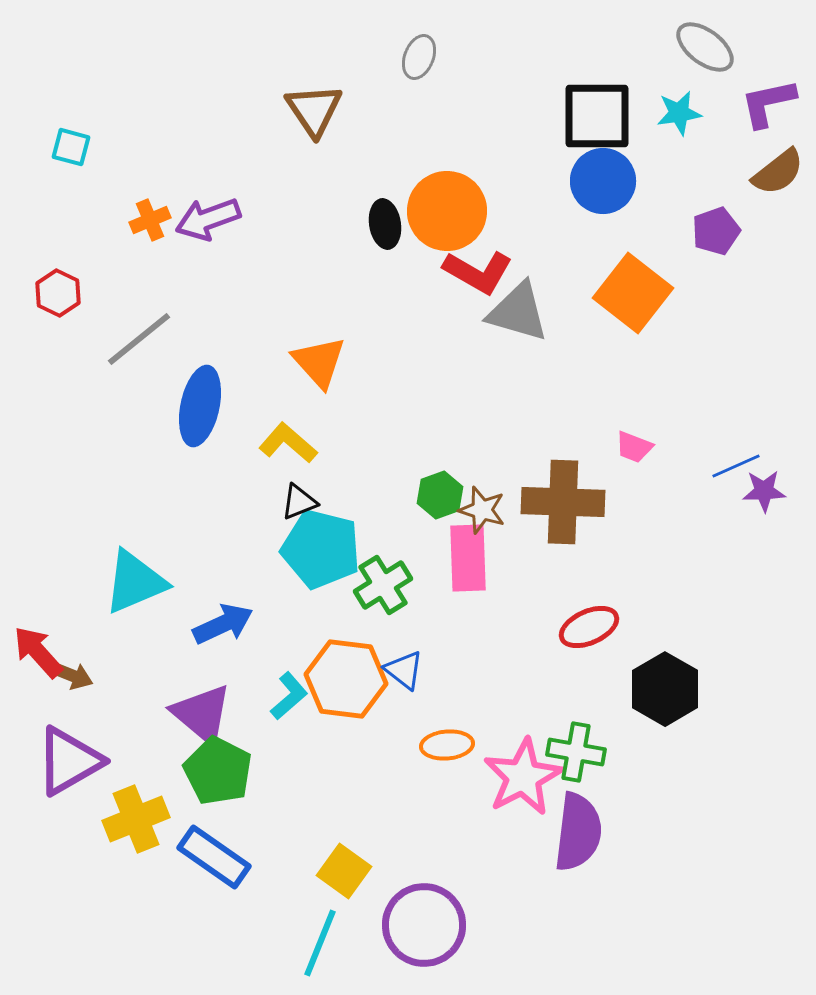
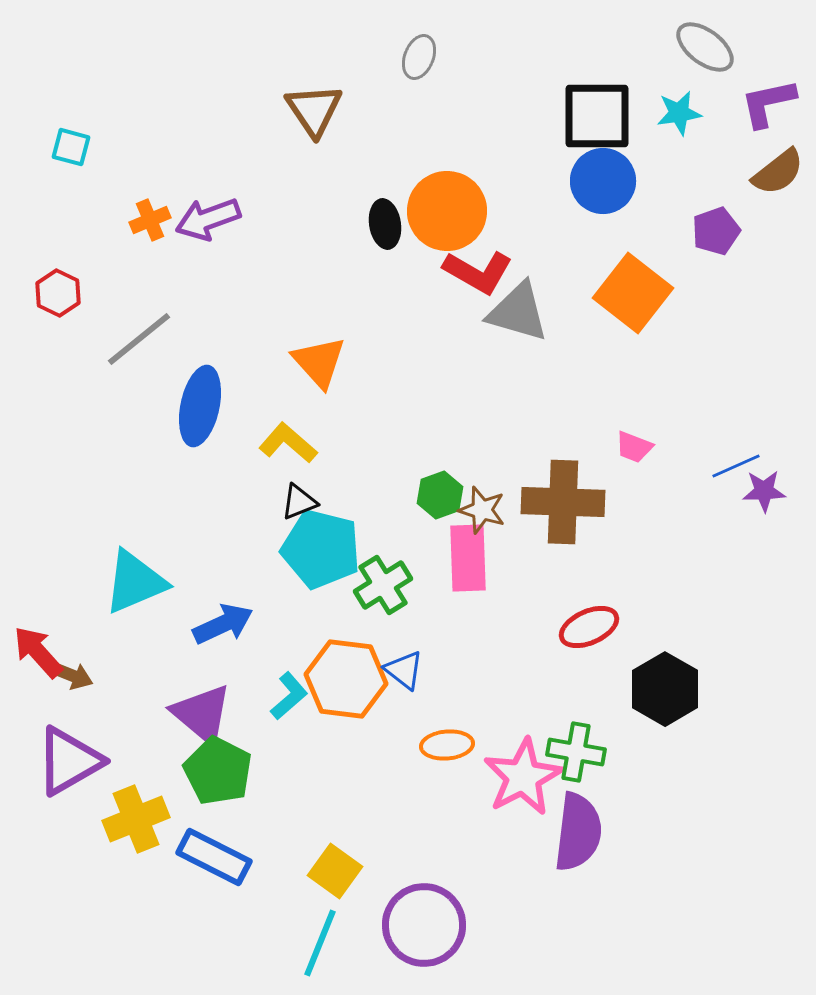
blue rectangle at (214, 857): rotated 8 degrees counterclockwise
yellow square at (344, 871): moved 9 px left
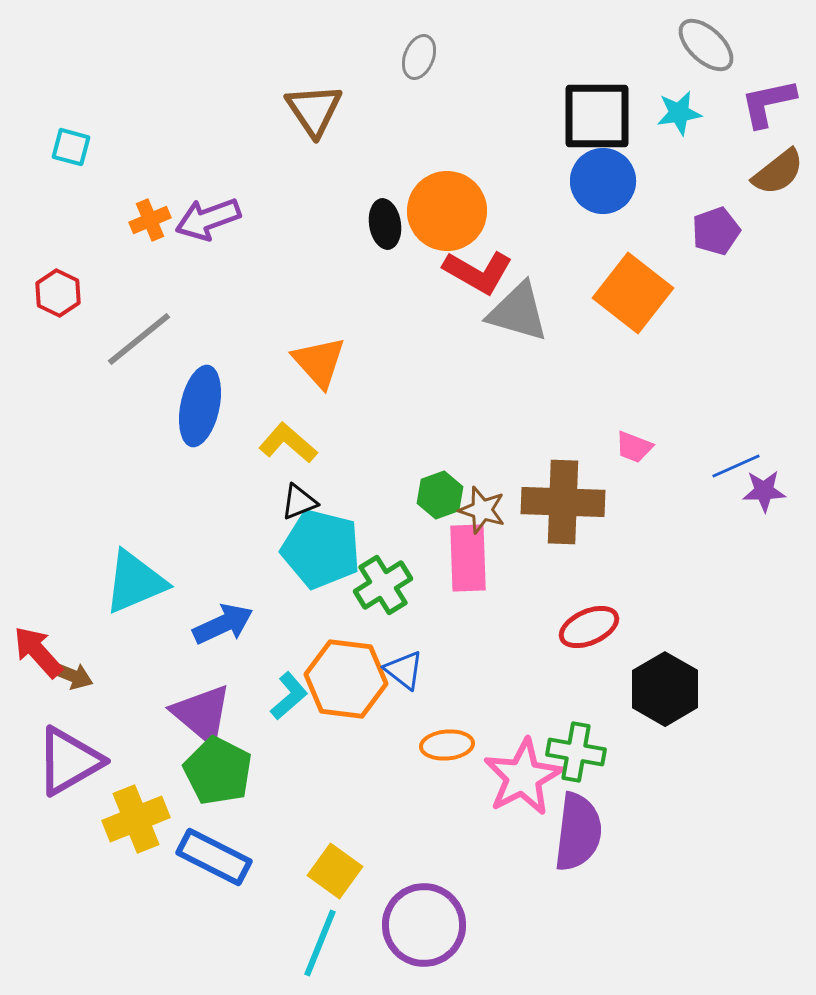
gray ellipse at (705, 47): moved 1 px right, 2 px up; rotated 6 degrees clockwise
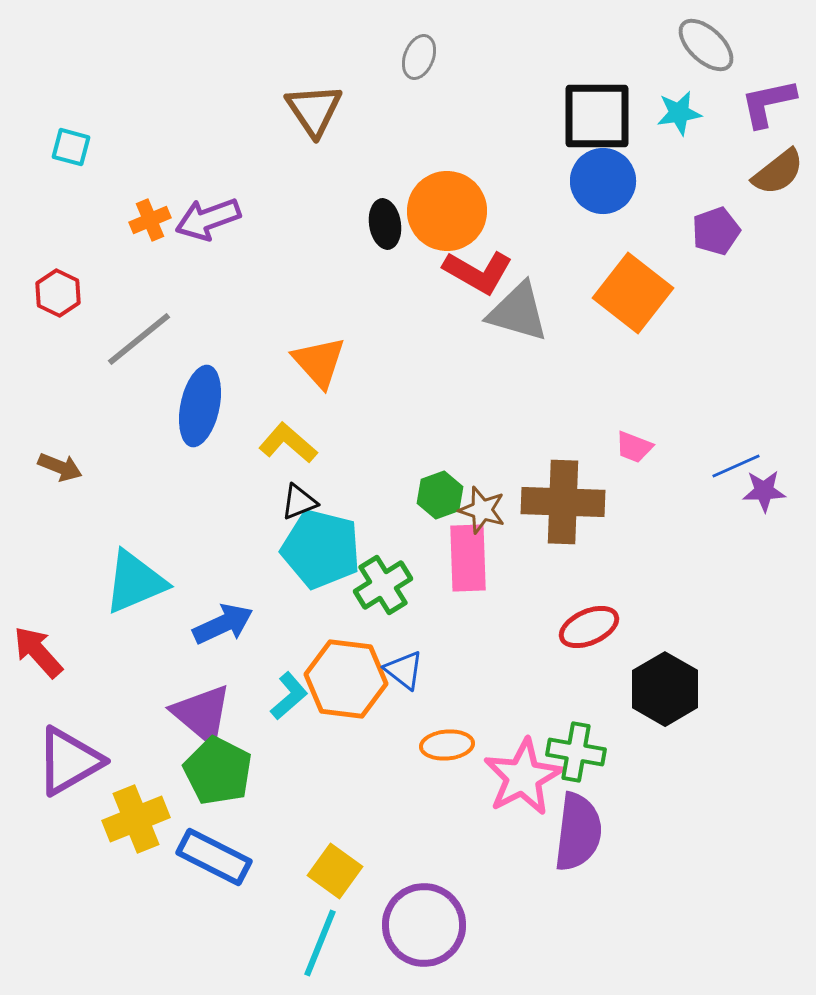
brown arrow at (71, 675): moved 11 px left, 208 px up
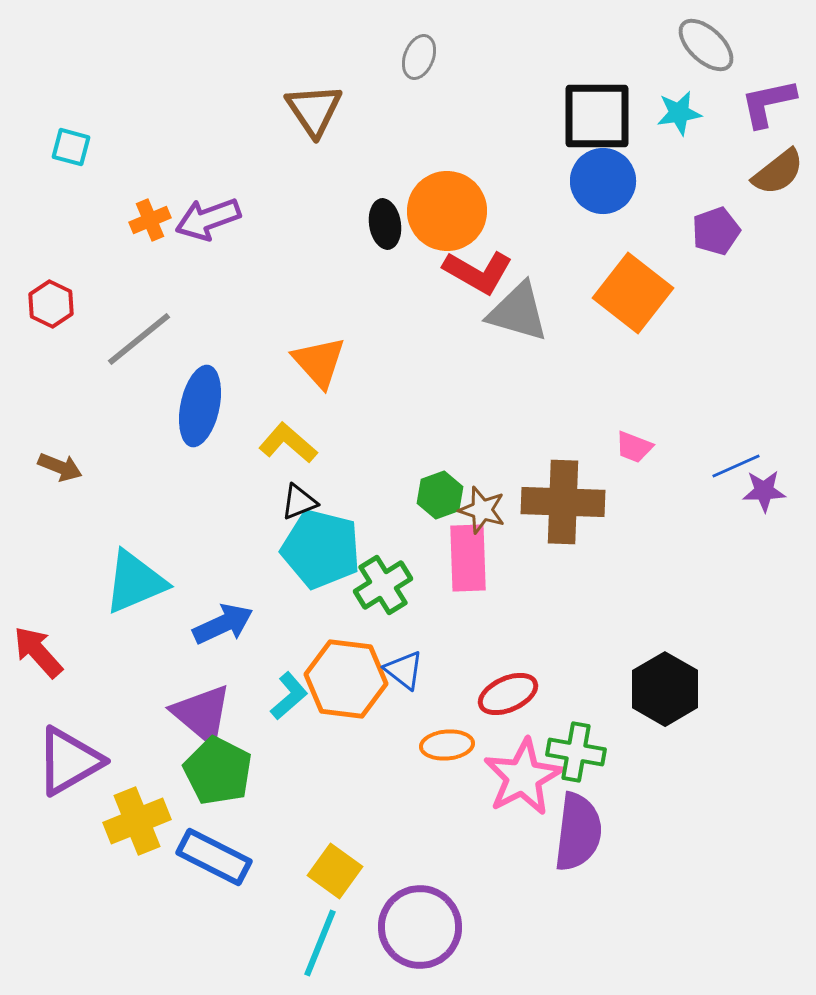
red hexagon at (58, 293): moved 7 px left, 11 px down
red ellipse at (589, 627): moved 81 px left, 67 px down
yellow cross at (136, 819): moved 1 px right, 2 px down
purple circle at (424, 925): moved 4 px left, 2 px down
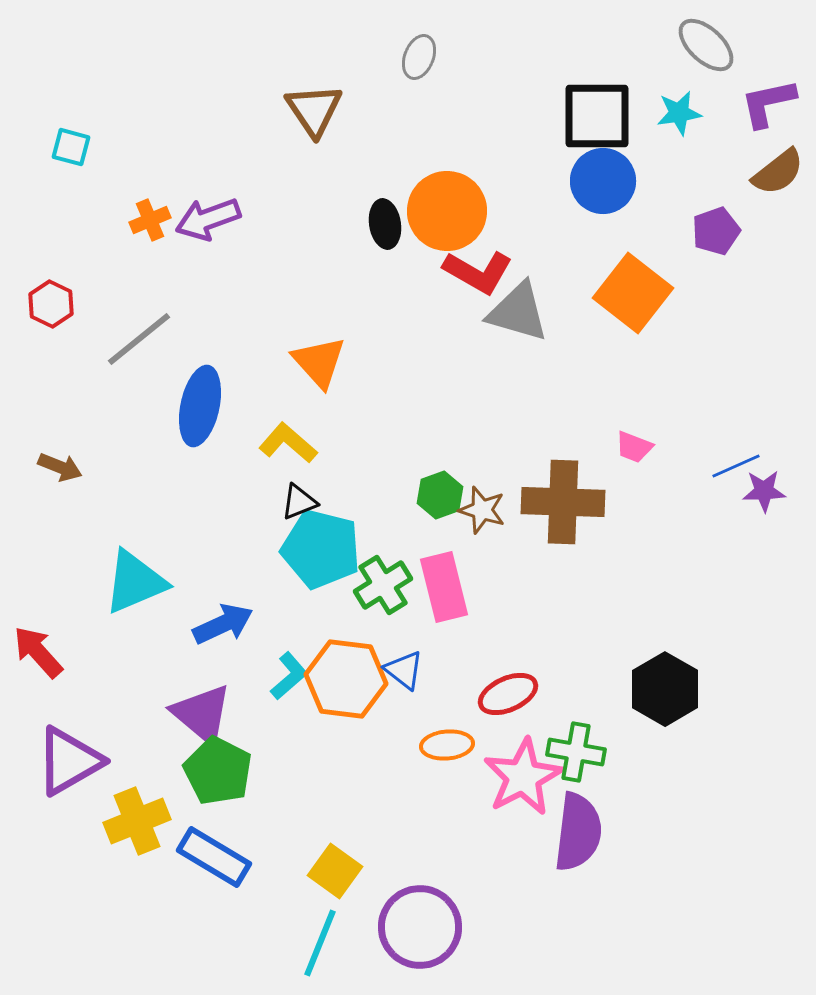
pink rectangle at (468, 558): moved 24 px left, 29 px down; rotated 12 degrees counterclockwise
cyan L-shape at (289, 696): moved 20 px up
blue rectangle at (214, 857): rotated 4 degrees clockwise
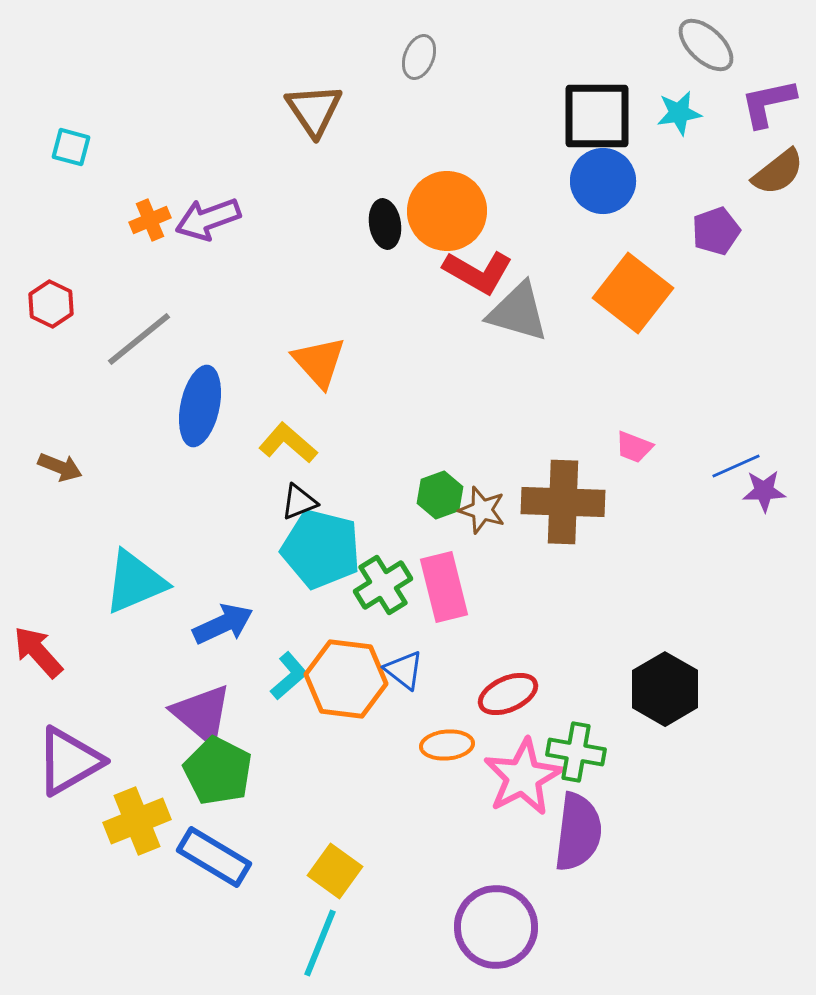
purple circle at (420, 927): moved 76 px right
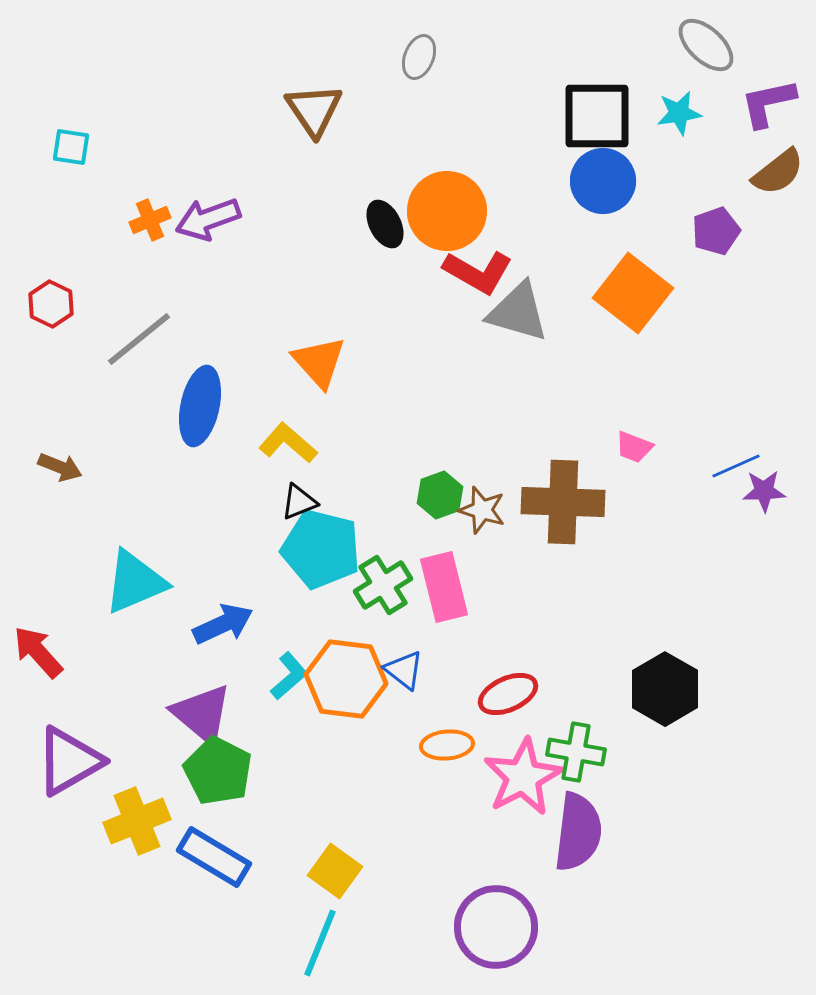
cyan square at (71, 147): rotated 6 degrees counterclockwise
black ellipse at (385, 224): rotated 18 degrees counterclockwise
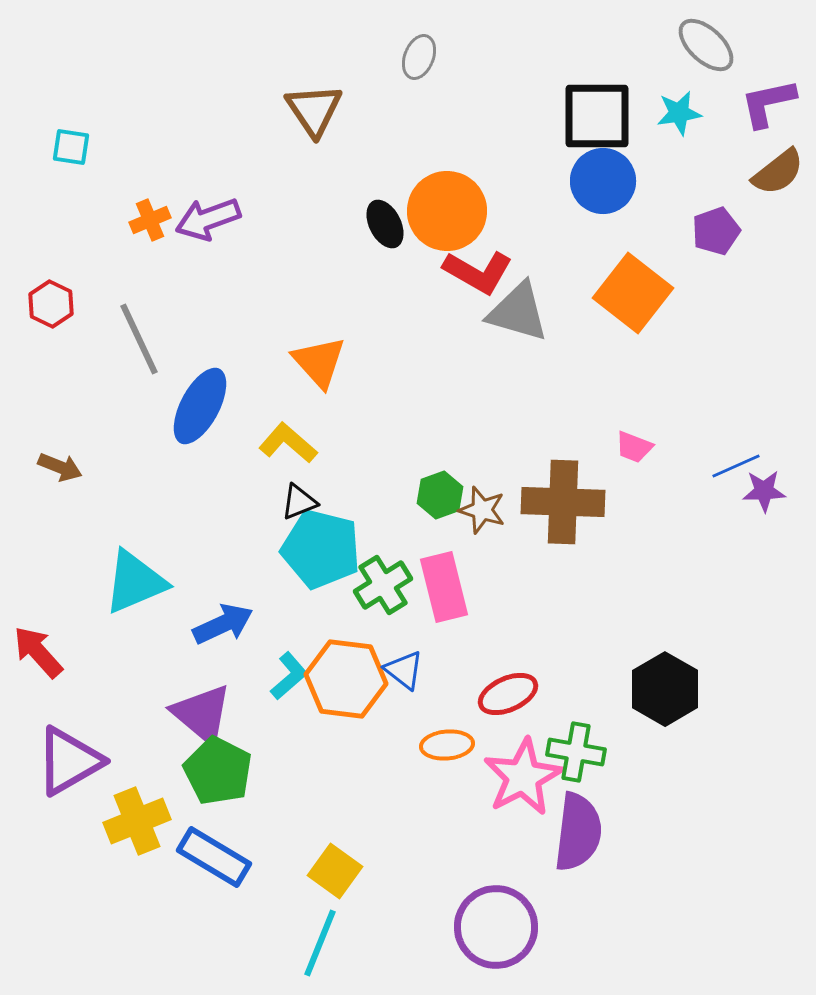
gray line at (139, 339): rotated 76 degrees counterclockwise
blue ellipse at (200, 406): rotated 16 degrees clockwise
